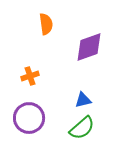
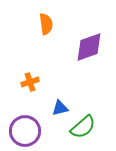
orange cross: moved 6 px down
blue triangle: moved 23 px left, 8 px down
purple circle: moved 4 px left, 13 px down
green semicircle: moved 1 px right, 1 px up
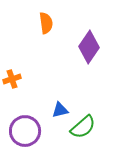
orange semicircle: moved 1 px up
purple diamond: rotated 36 degrees counterclockwise
orange cross: moved 18 px left, 3 px up
blue triangle: moved 2 px down
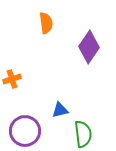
green semicircle: moved 7 px down; rotated 56 degrees counterclockwise
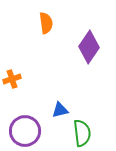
green semicircle: moved 1 px left, 1 px up
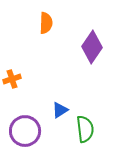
orange semicircle: rotated 10 degrees clockwise
purple diamond: moved 3 px right
blue triangle: rotated 18 degrees counterclockwise
green semicircle: moved 3 px right, 4 px up
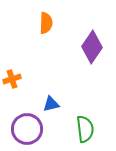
blue triangle: moved 9 px left, 6 px up; rotated 18 degrees clockwise
purple circle: moved 2 px right, 2 px up
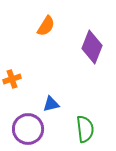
orange semicircle: moved 3 px down; rotated 30 degrees clockwise
purple diamond: rotated 12 degrees counterclockwise
purple circle: moved 1 px right
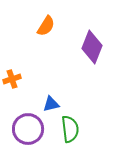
green semicircle: moved 15 px left
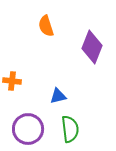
orange semicircle: rotated 130 degrees clockwise
orange cross: moved 2 px down; rotated 24 degrees clockwise
blue triangle: moved 7 px right, 8 px up
